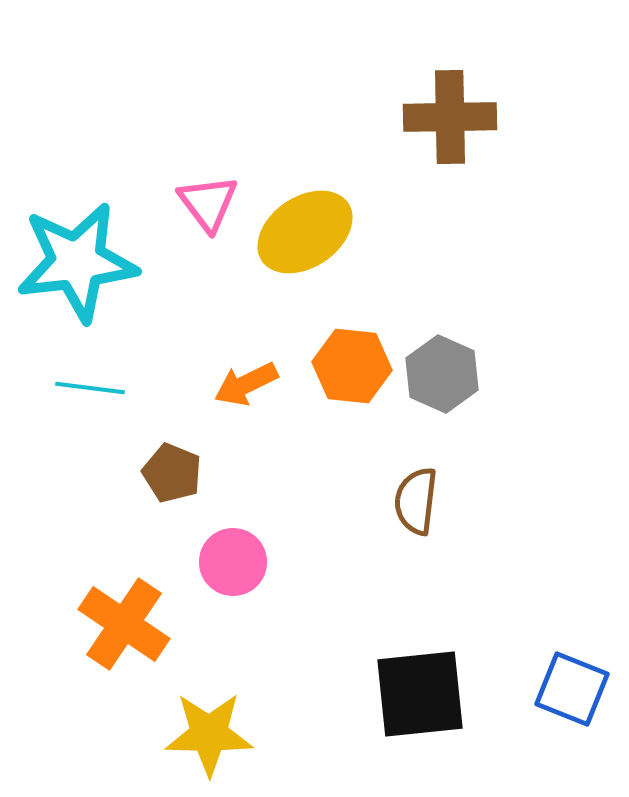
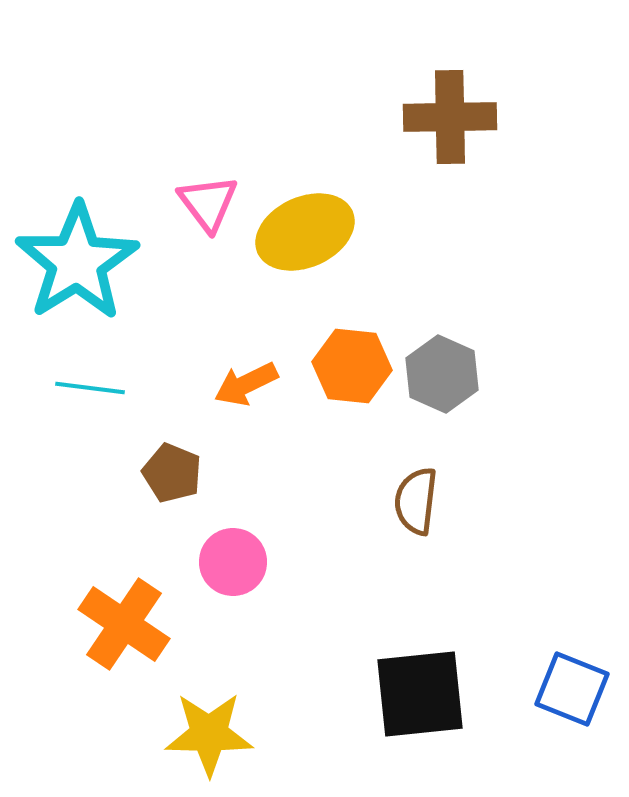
yellow ellipse: rotated 10 degrees clockwise
cyan star: rotated 25 degrees counterclockwise
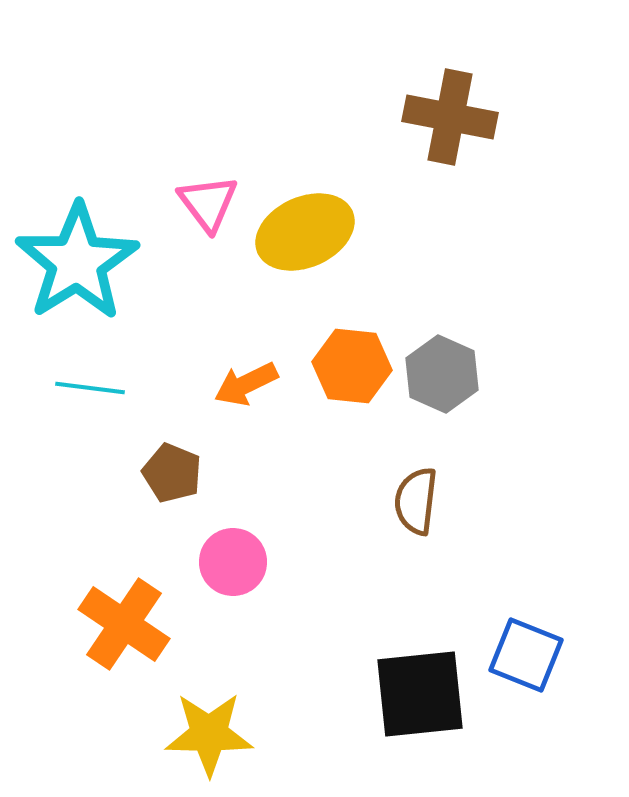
brown cross: rotated 12 degrees clockwise
blue square: moved 46 px left, 34 px up
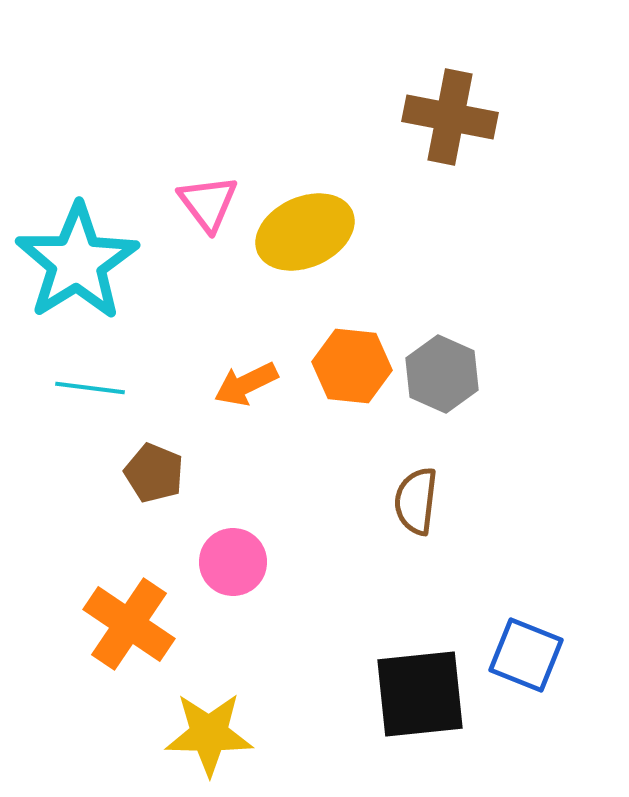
brown pentagon: moved 18 px left
orange cross: moved 5 px right
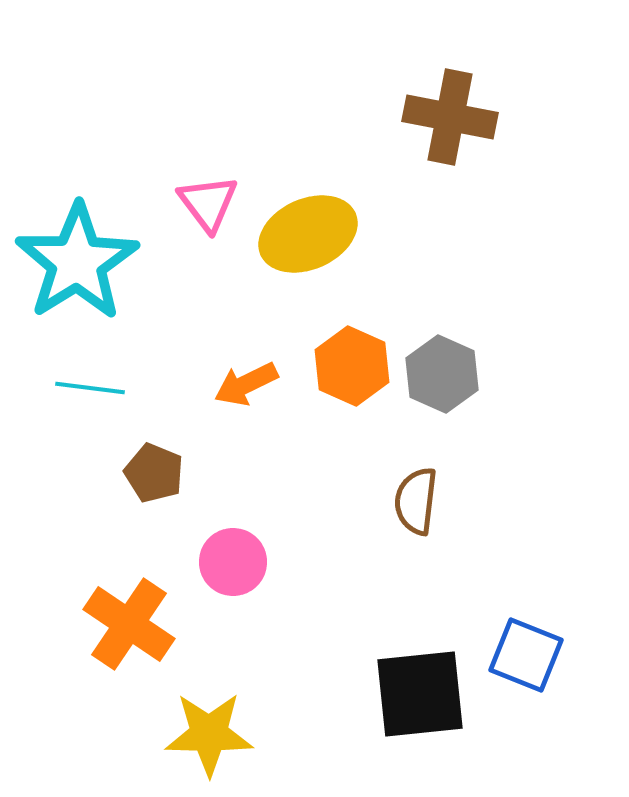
yellow ellipse: moved 3 px right, 2 px down
orange hexagon: rotated 18 degrees clockwise
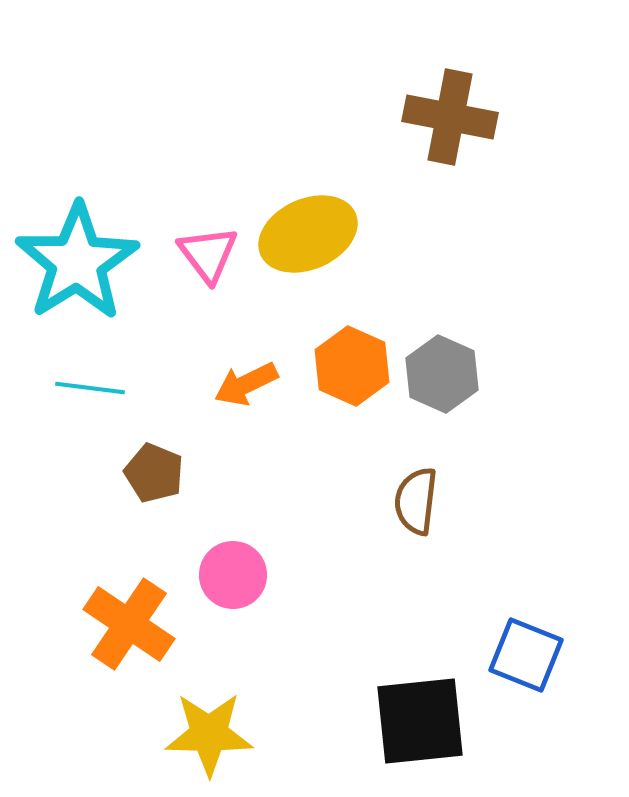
pink triangle: moved 51 px down
pink circle: moved 13 px down
black square: moved 27 px down
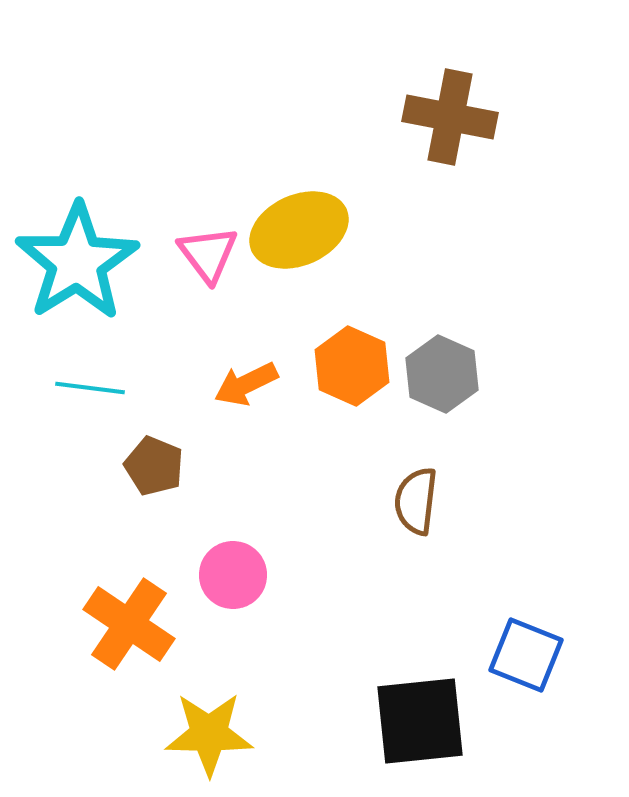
yellow ellipse: moved 9 px left, 4 px up
brown pentagon: moved 7 px up
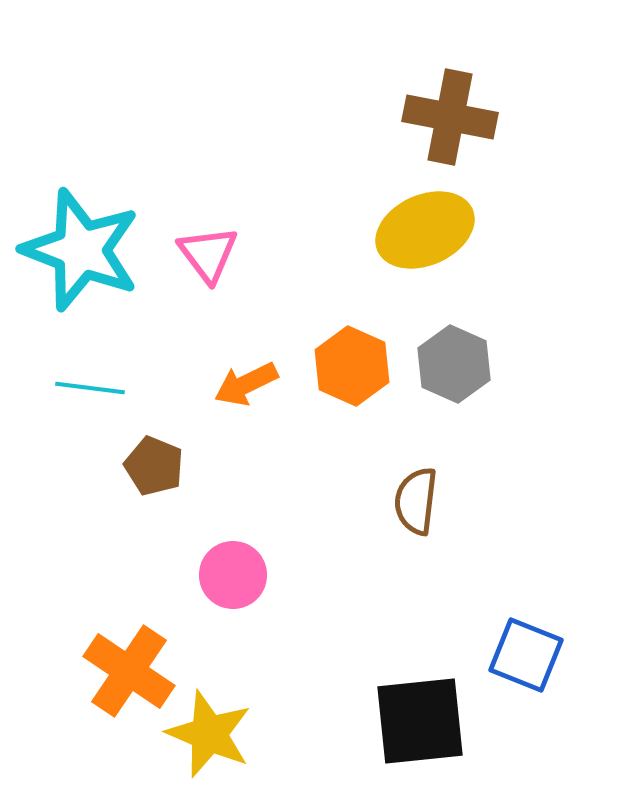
yellow ellipse: moved 126 px right
cyan star: moved 4 px right, 12 px up; rotated 19 degrees counterclockwise
gray hexagon: moved 12 px right, 10 px up
orange cross: moved 47 px down
yellow star: rotated 22 degrees clockwise
